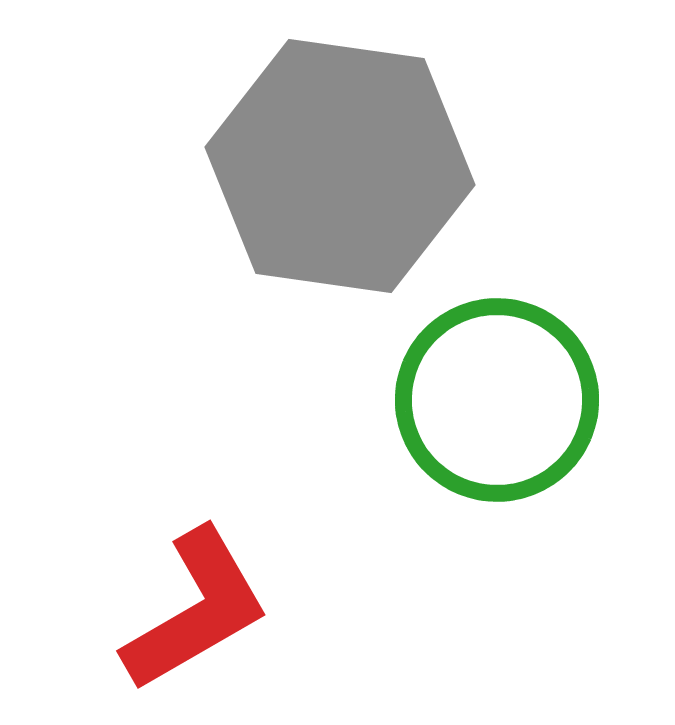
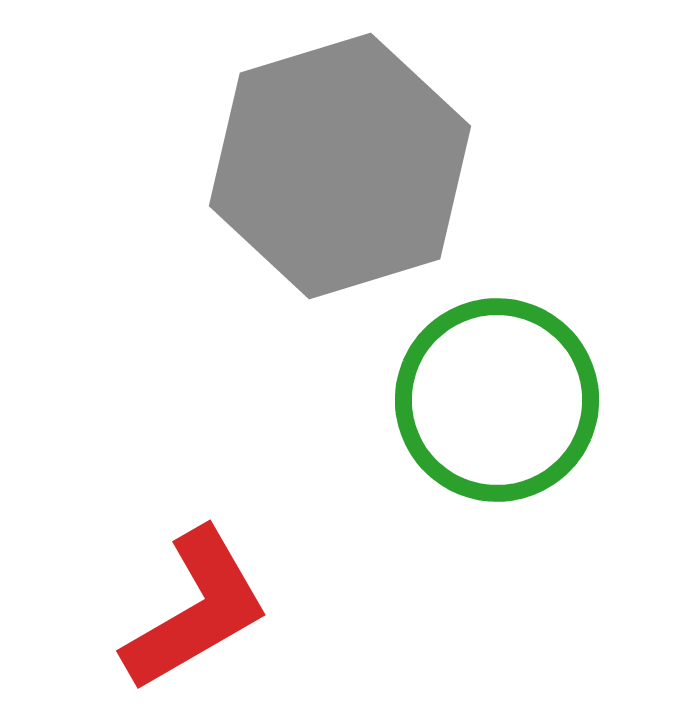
gray hexagon: rotated 25 degrees counterclockwise
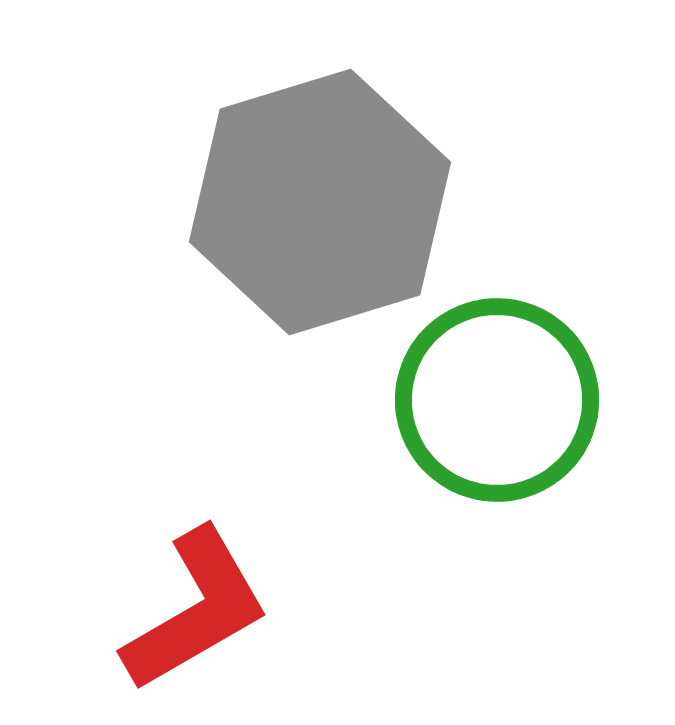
gray hexagon: moved 20 px left, 36 px down
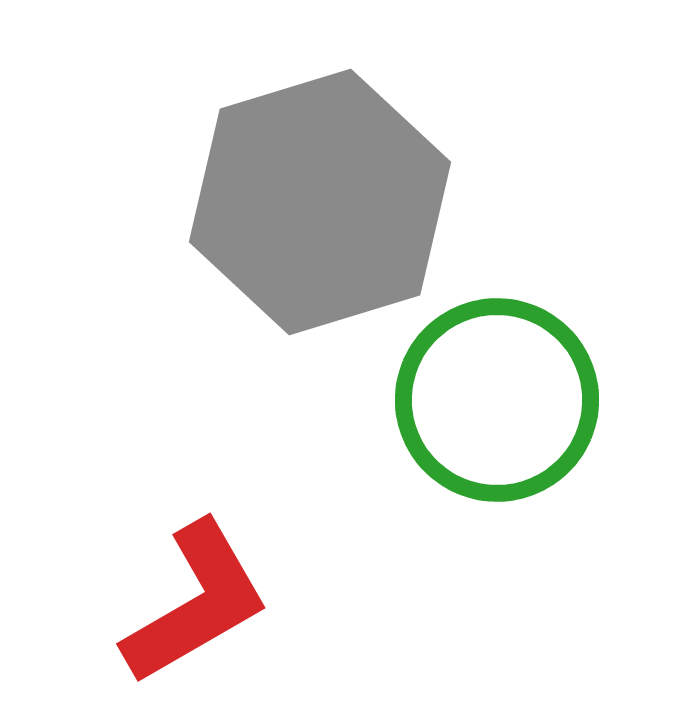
red L-shape: moved 7 px up
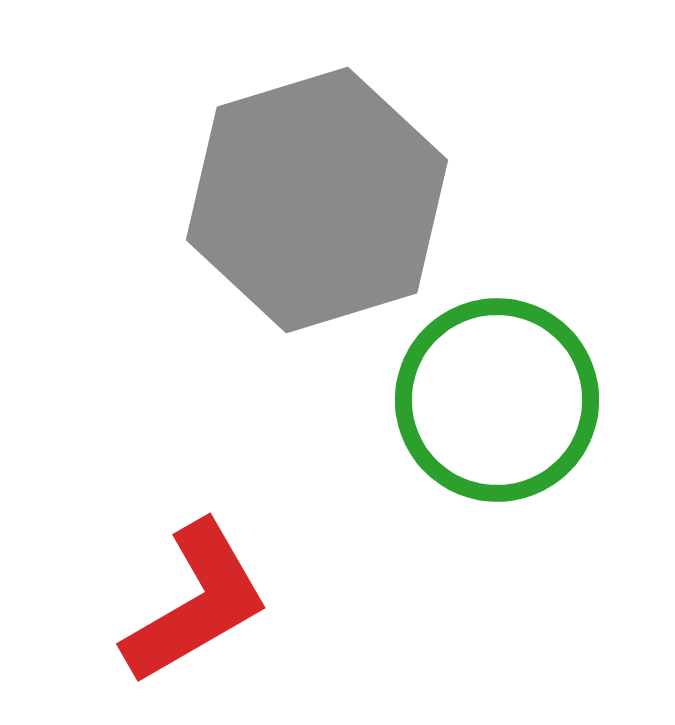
gray hexagon: moved 3 px left, 2 px up
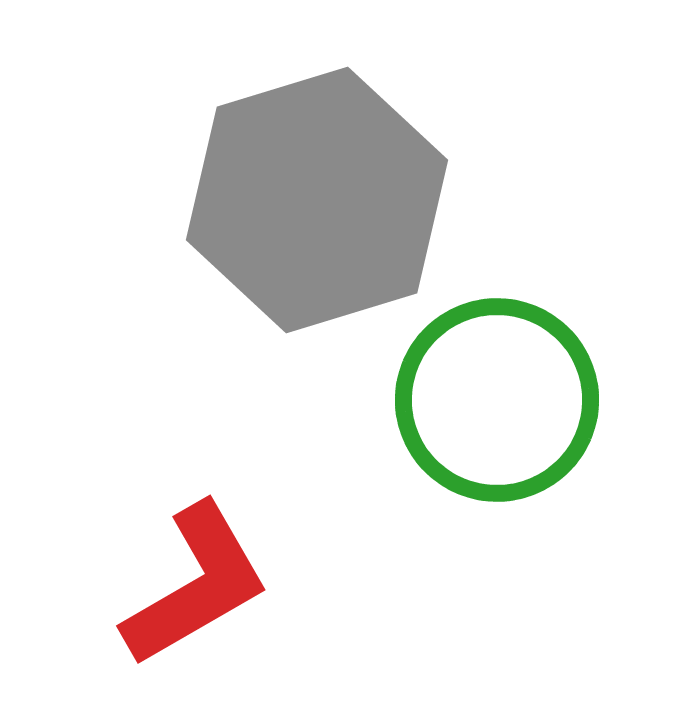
red L-shape: moved 18 px up
